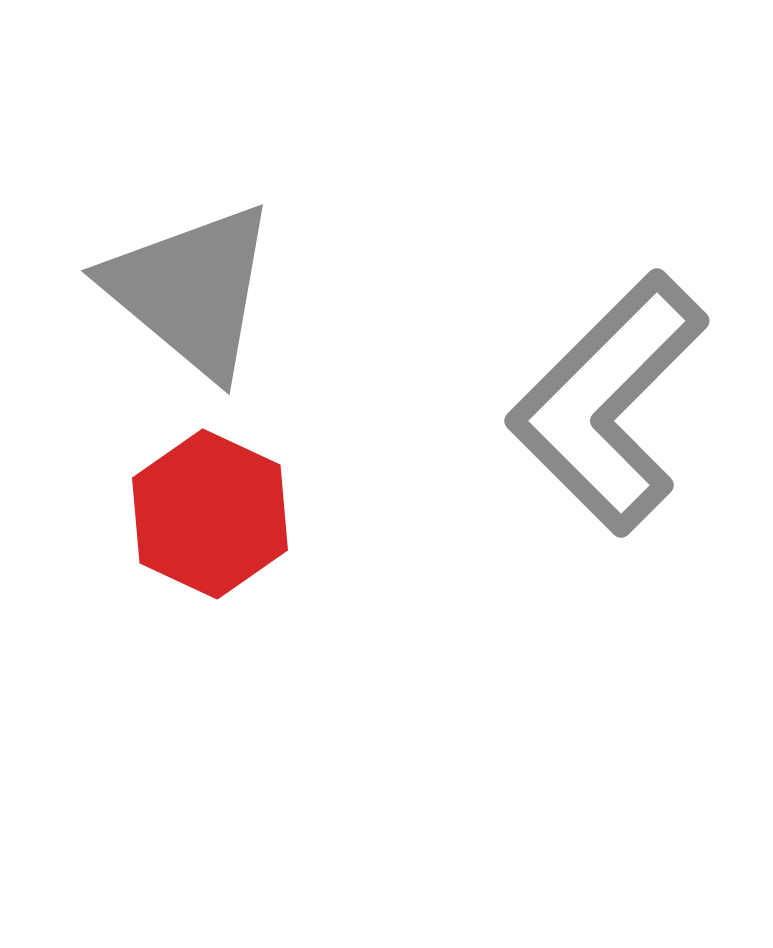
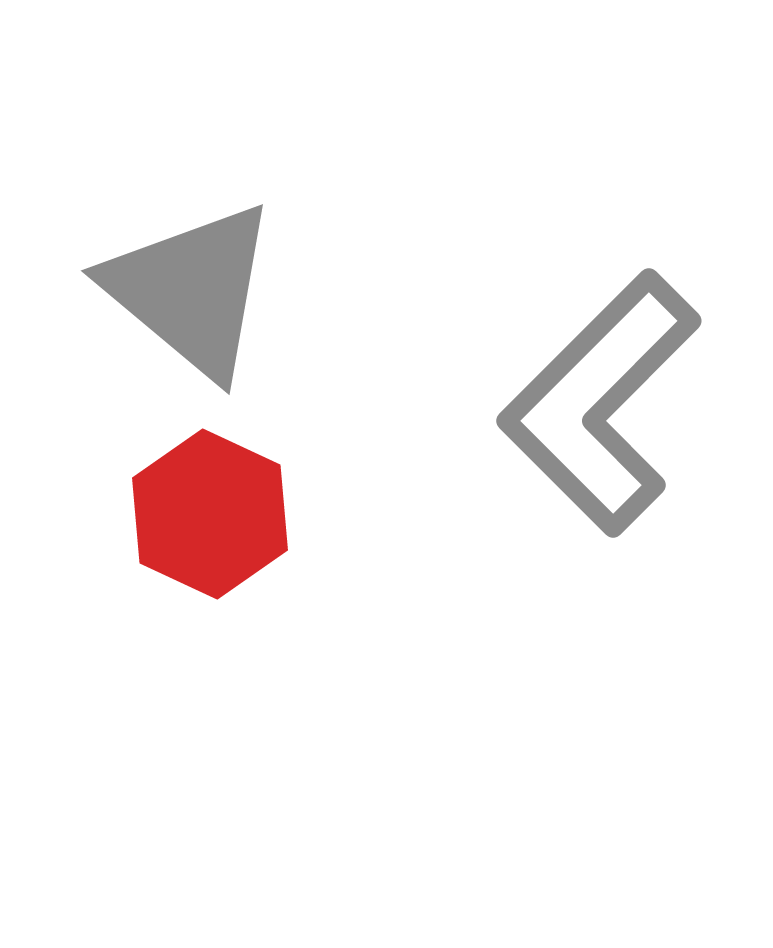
gray L-shape: moved 8 px left
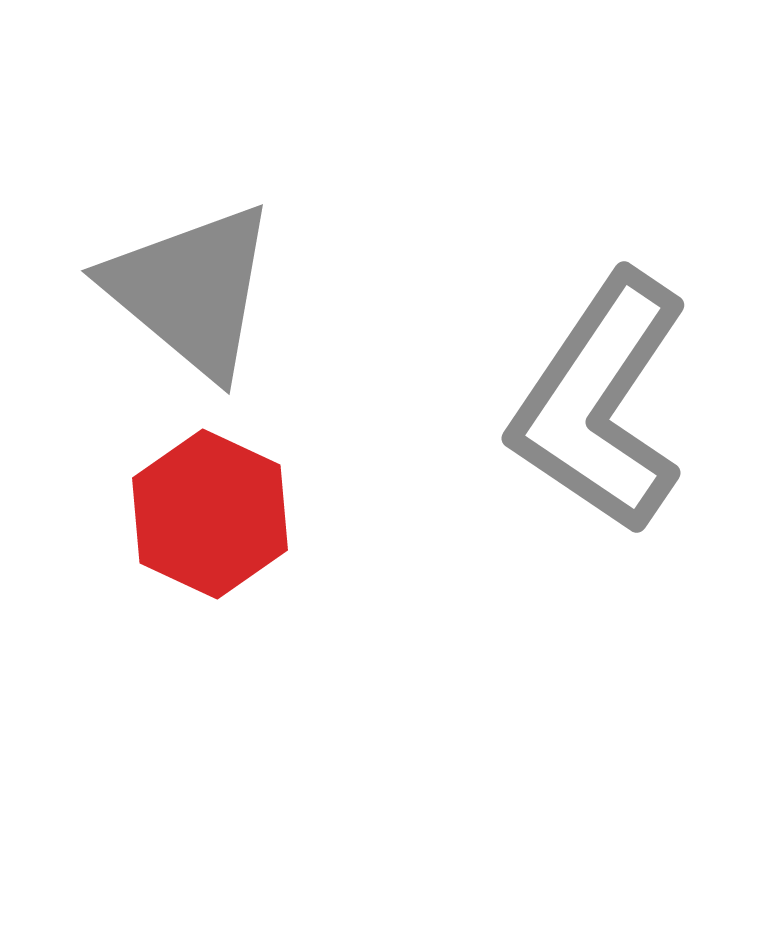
gray L-shape: rotated 11 degrees counterclockwise
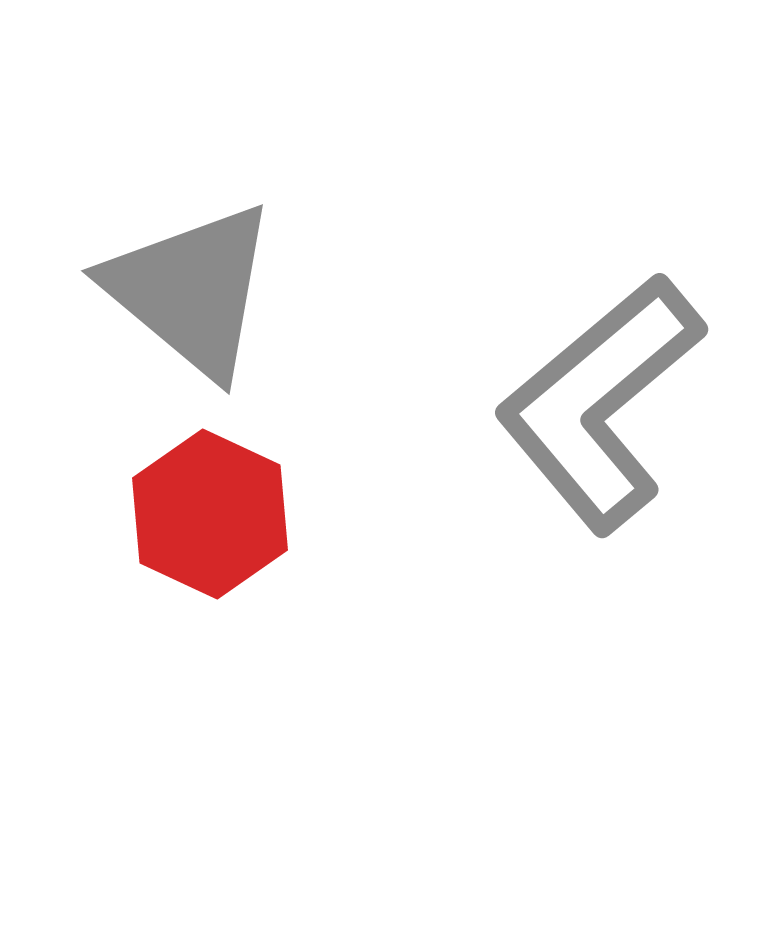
gray L-shape: rotated 16 degrees clockwise
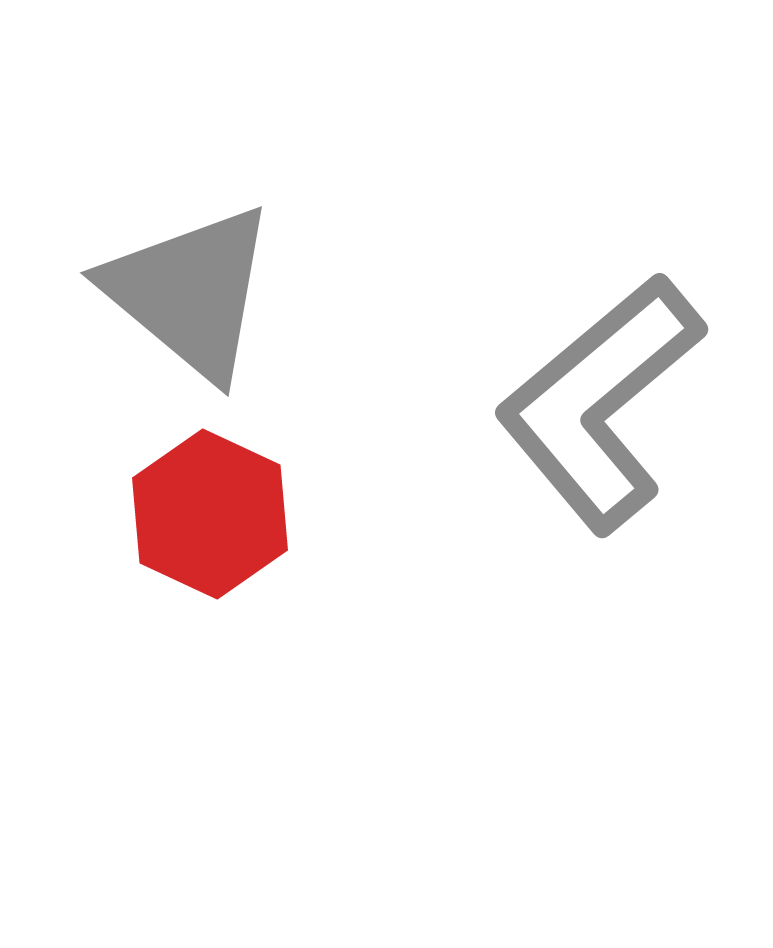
gray triangle: moved 1 px left, 2 px down
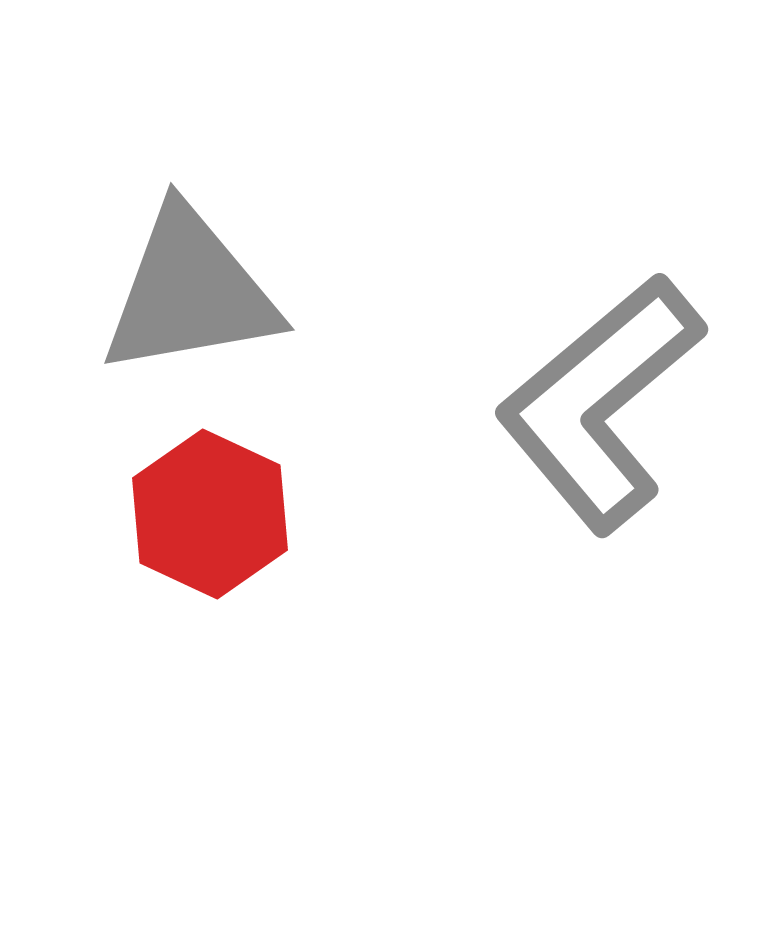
gray triangle: rotated 50 degrees counterclockwise
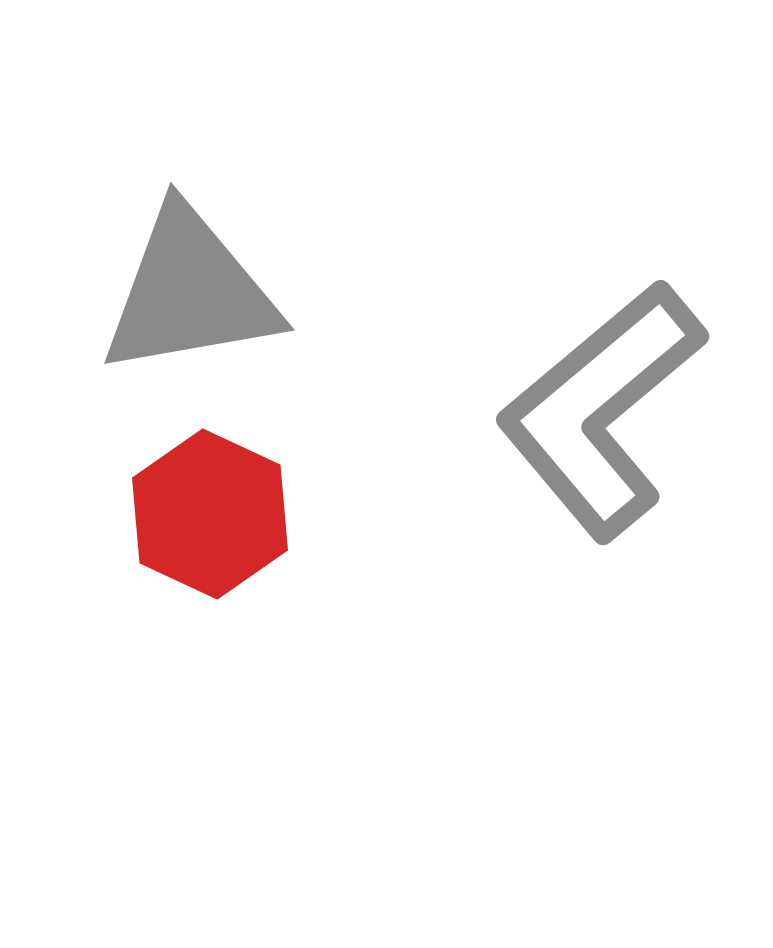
gray L-shape: moved 1 px right, 7 px down
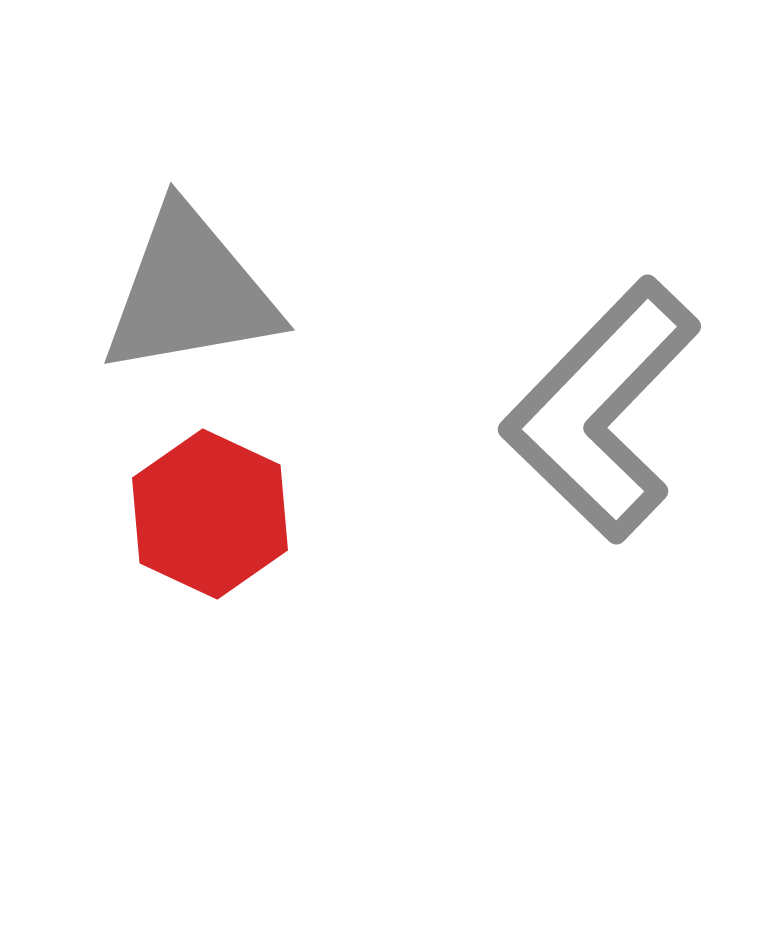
gray L-shape: rotated 6 degrees counterclockwise
